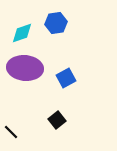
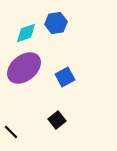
cyan diamond: moved 4 px right
purple ellipse: moved 1 px left; rotated 44 degrees counterclockwise
blue square: moved 1 px left, 1 px up
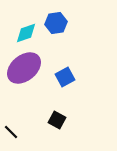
black square: rotated 24 degrees counterclockwise
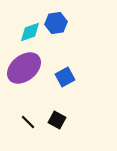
cyan diamond: moved 4 px right, 1 px up
black line: moved 17 px right, 10 px up
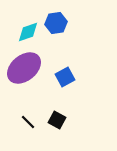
cyan diamond: moved 2 px left
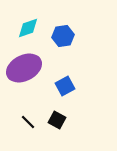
blue hexagon: moved 7 px right, 13 px down
cyan diamond: moved 4 px up
purple ellipse: rotated 12 degrees clockwise
blue square: moved 9 px down
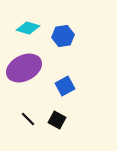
cyan diamond: rotated 35 degrees clockwise
black line: moved 3 px up
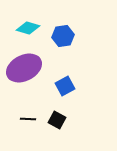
black line: rotated 42 degrees counterclockwise
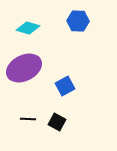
blue hexagon: moved 15 px right, 15 px up; rotated 10 degrees clockwise
black square: moved 2 px down
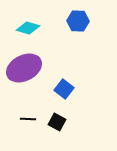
blue square: moved 1 px left, 3 px down; rotated 24 degrees counterclockwise
